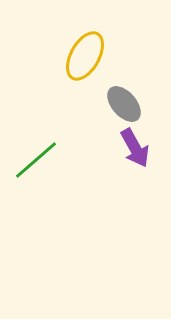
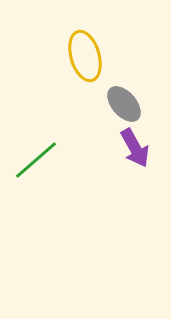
yellow ellipse: rotated 45 degrees counterclockwise
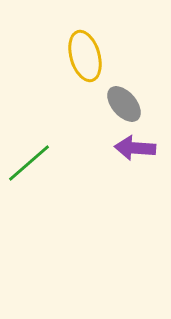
purple arrow: rotated 123 degrees clockwise
green line: moved 7 px left, 3 px down
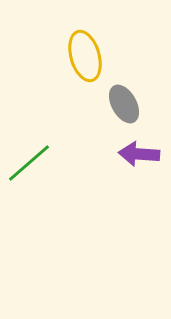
gray ellipse: rotated 12 degrees clockwise
purple arrow: moved 4 px right, 6 px down
